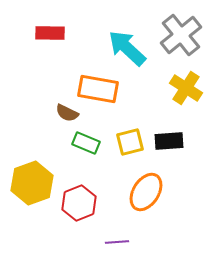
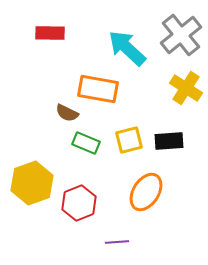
yellow square: moved 1 px left, 2 px up
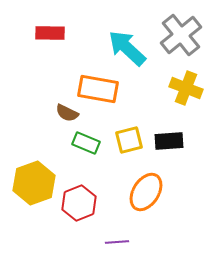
yellow cross: rotated 12 degrees counterclockwise
yellow hexagon: moved 2 px right
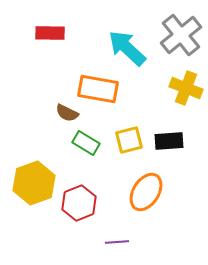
green rectangle: rotated 8 degrees clockwise
